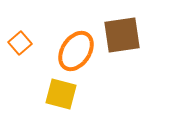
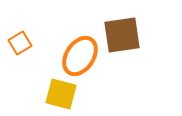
orange square: rotated 10 degrees clockwise
orange ellipse: moved 4 px right, 5 px down
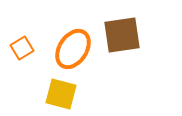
orange square: moved 2 px right, 5 px down
orange ellipse: moved 7 px left, 7 px up
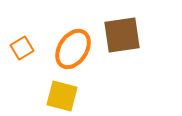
yellow square: moved 1 px right, 2 px down
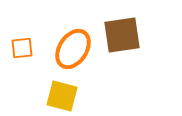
orange square: rotated 25 degrees clockwise
